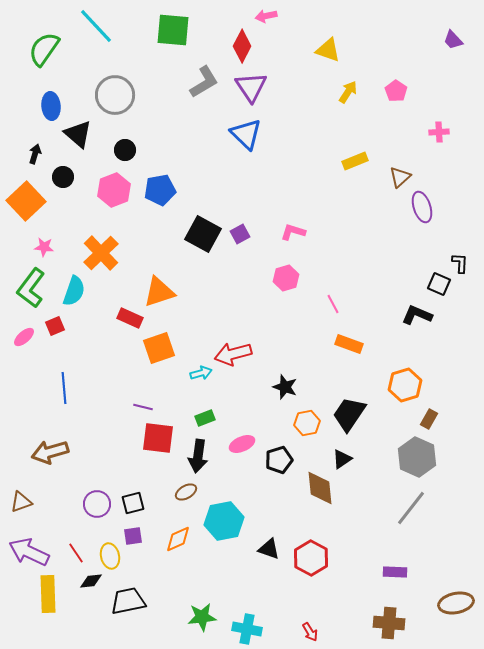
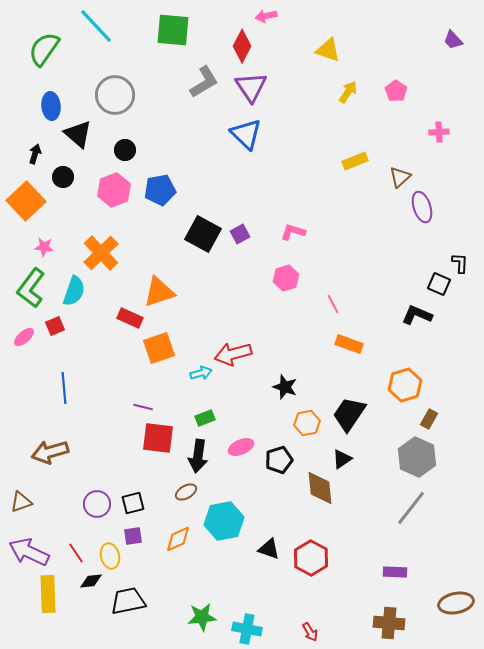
pink ellipse at (242, 444): moved 1 px left, 3 px down
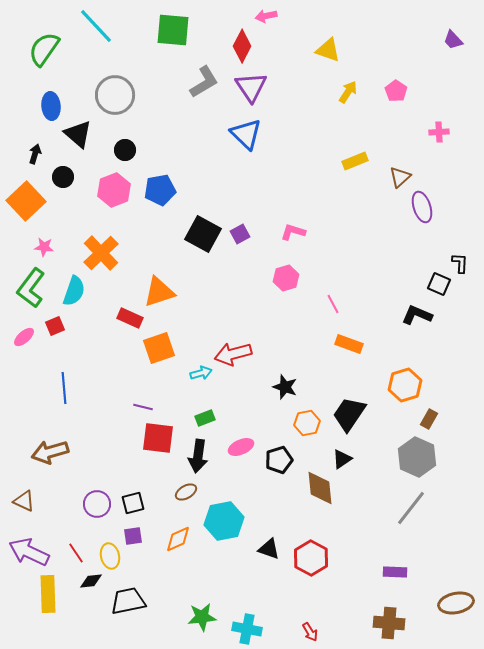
brown triangle at (21, 502): moved 3 px right, 1 px up; rotated 45 degrees clockwise
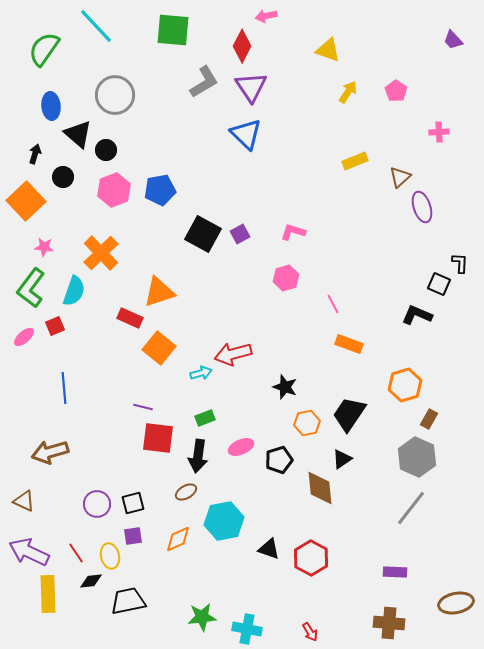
black circle at (125, 150): moved 19 px left
orange square at (159, 348): rotated 32 degrees counterclockwise
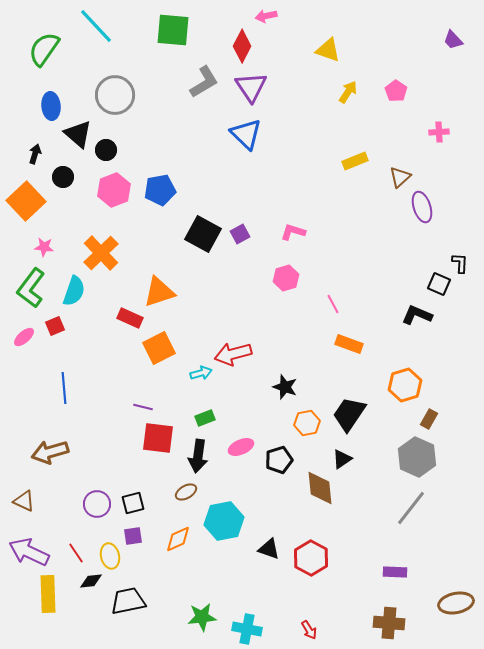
orange square at (159, 348): rotated 24 degrees clockwise
red arrow at (310, 632): moved 1 px left, 2 px up
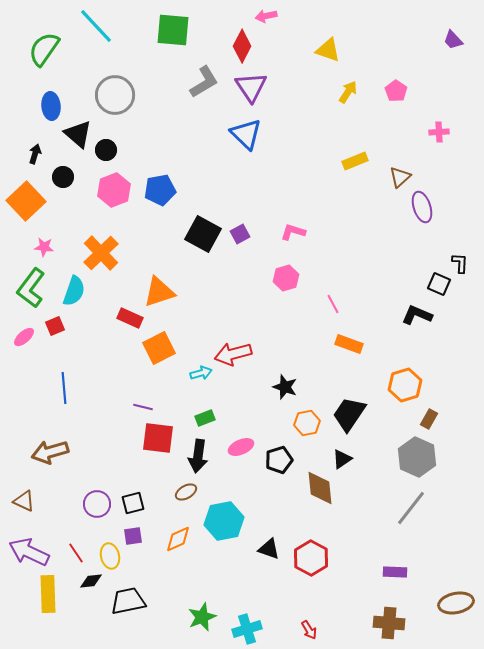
green star at (202, 617): rotated 16 degrees counterclockwise
cyan cross at (247, 629): rotated 28 degrees counterclockwise
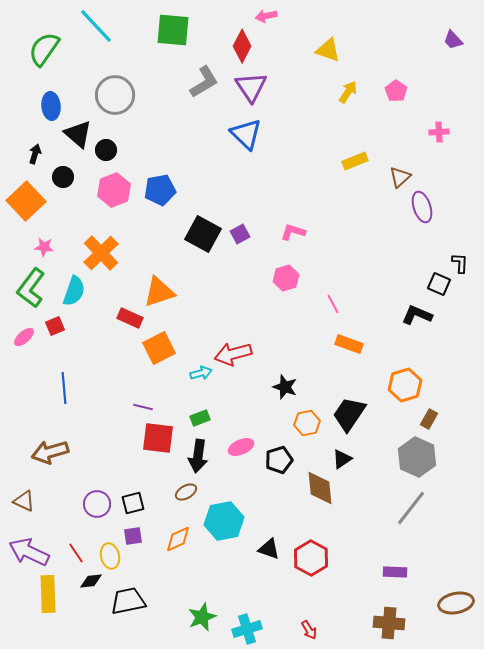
green rectangle at (205, 418): moved 5 px left
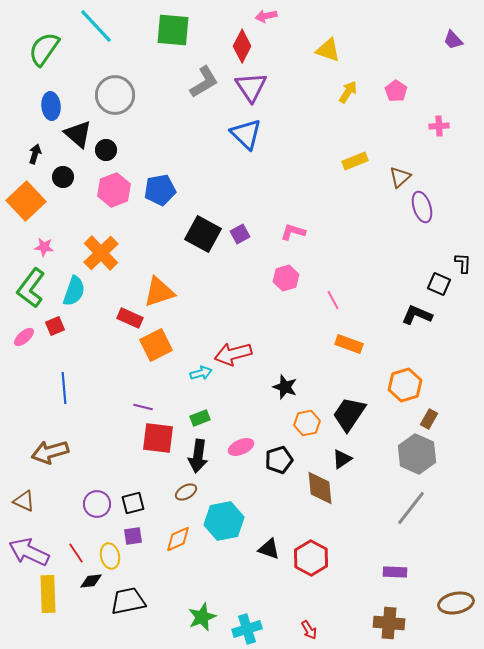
pink cross at (439, 132): moved 6 px up
black L-shape at (460, 263): moved 3 px right
pink line at (333, 304): moved 4 px up
orange square at (159, 348): moved 3 px left, 3 px up
gray hexagon at (417, 457): moved 3 px up
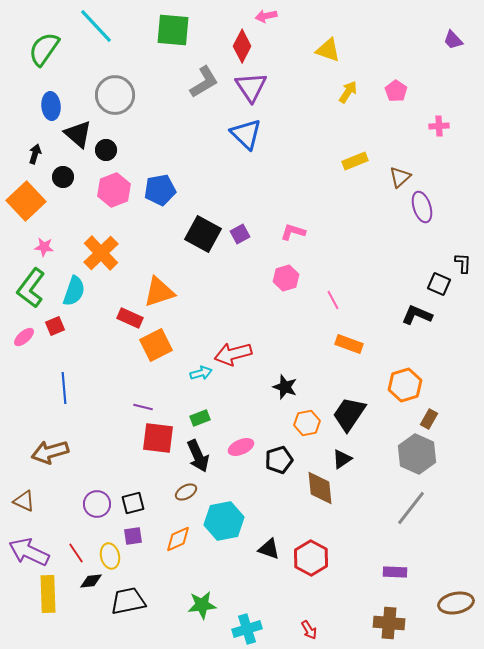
black arrow at (198, 456): rotated 32 degrees counterclockwise
green star at (202, 617): moved 12 px up; rotated 16 degrees clockwise
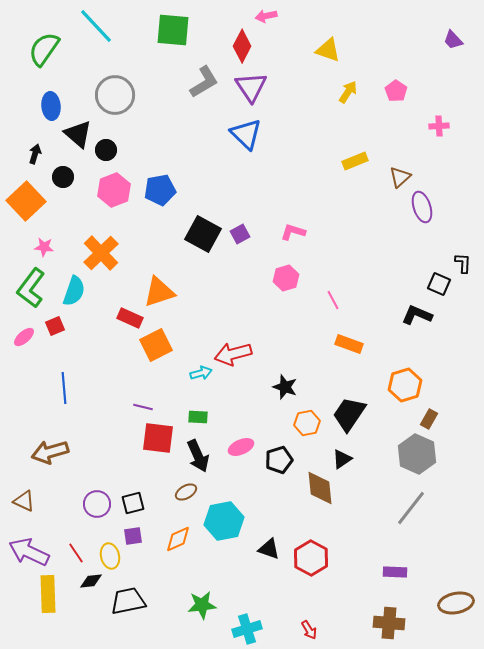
green rectangle at (200, 418): moved 2 px left, 1 px up; rotated 24 degrees clockwise
